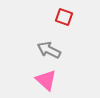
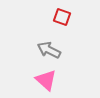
red square: moved 2 px left
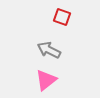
pink triangle: rotated 40 degrees clockwise
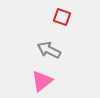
pink triangle: moved 4 px left, 1 px down
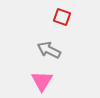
pink triangle: rotated 20 degrees counterclockwise
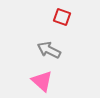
pink triangle: rotated 20 degrees counterclockwise
